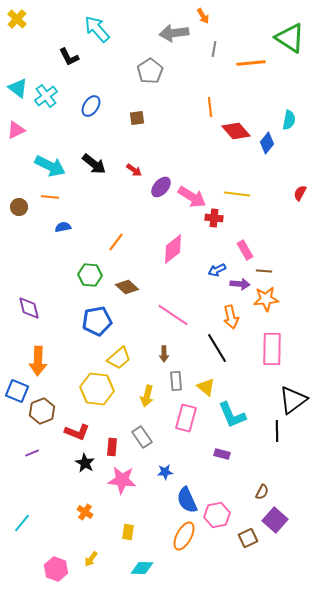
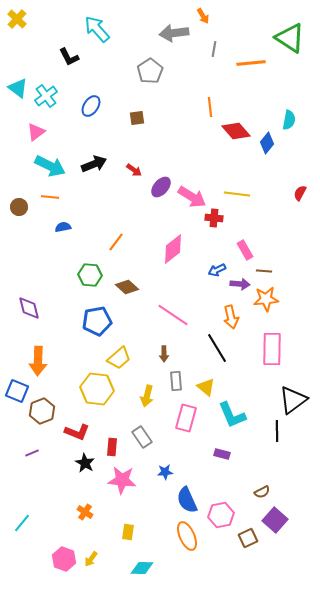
pink triangle at (16, 130): moved 20 px right, 2 px down; rotated 12 degrees counterclockwise
black arrow at (94, 164): rotated 60 degrees counterclockwise
brown semicircle at (262, 492): rotated 35 degrees clockwise
pink hexagon at (217, 515): moved 4 px right
orange ellipse at (184, 536): moved 3 px right; rotated 52 degrees counterclockwise
pink hexagon at (56, 569): moved 8 px right, 10 px up
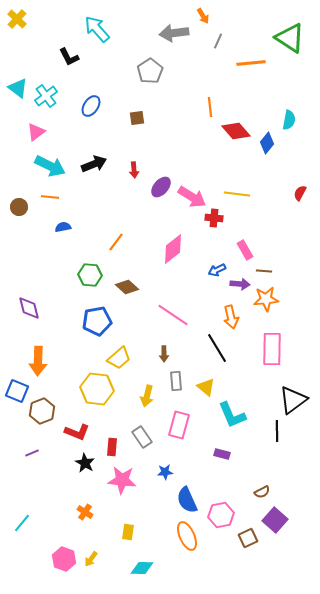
gray line at (214, 49): moved 4 px right, 8 px up; rotated 14 degrees clockwise
red arrow at (134, 170): rotated 49 degrees clockwise
pink rectangle at (186, 418): moved 7 px left, 7 px down
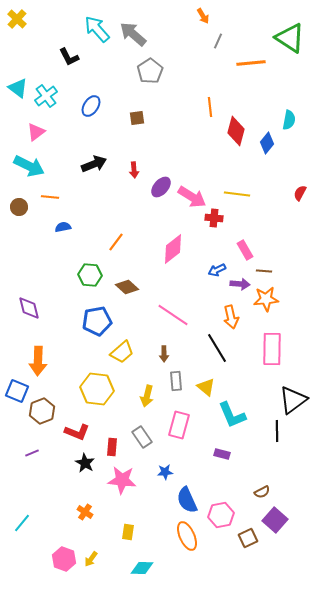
gray arrow at (174, 33): moved 41 px left, 1 px down; rotated 48 degrees clockwise
red diamond at (236, 131): rotated 56 degrees clockwise
cyan arrow at (50, 166): moved 21 px left
yellow trapezoid at (119, 358): moved 3 px right, 6 px up
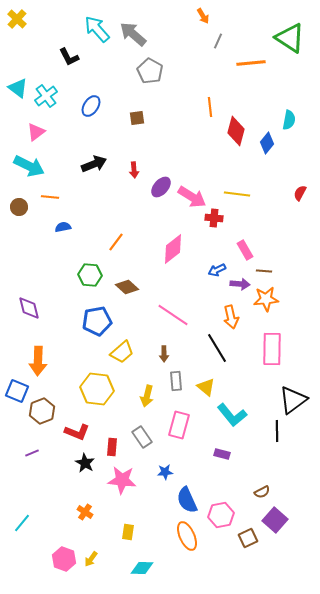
gray pentagon at (150, 71): rotated 10 degrees counterclockwise
cyan L-shape at (232, 415): rotated 16 degrees counterclockwise
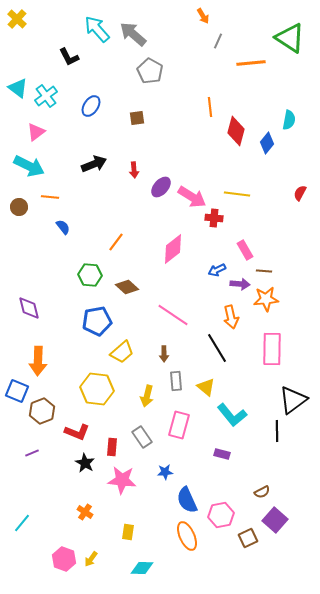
blue semicircle at (63, 227): rotated 63 degrees clockwise
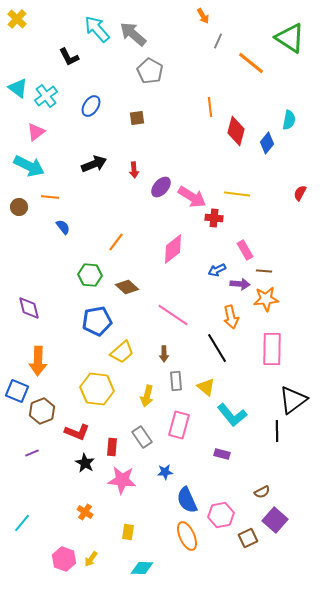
orange line at (251, 63): rotated 44 degrees clockwise
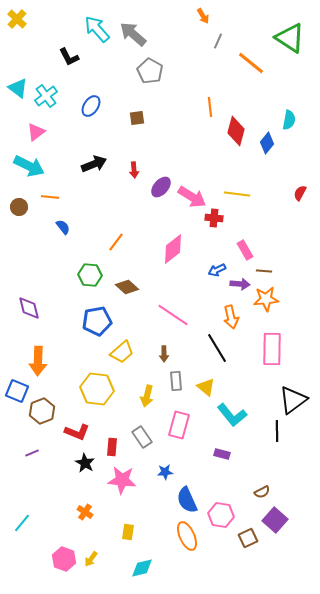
pink hexagon at (221, 515): rotated 20 degrees clockwise
cyan diamond at (142, 568): rotated 15 degrees counterclockwise
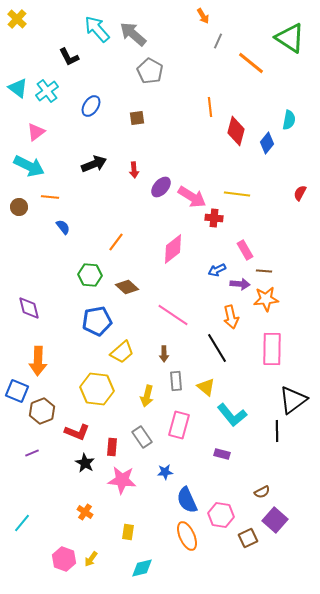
cyan cross at (46, 96): moved 1 px right, 5 px up
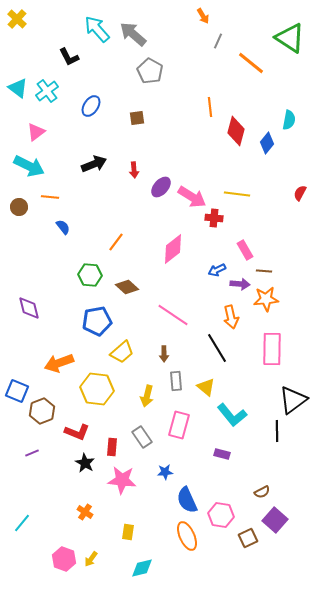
orange arrow at (38, 361): moved 21 px right, 2 px down; rotated 68 degrees clockwise
